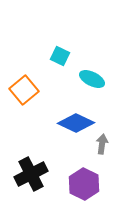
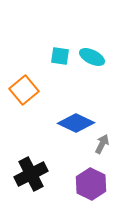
cyan square: rotated 18 degrees counterclockwise
cyan ellipse: moved 22 px up
gray arrow: rotated 18 degrees clockwise
purple hexagon: moved 7 px right
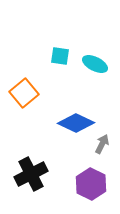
cyan ellipse: moved 3 px right, 7 px down
orange square: moved 3 px down
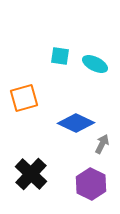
orange square: moved 5 px down; rotated 24 degrees clockwise
black cross: rotated 20 degrees counterclockwise
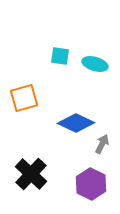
cyan ellipse: rotated 10 degrees counterclockwise
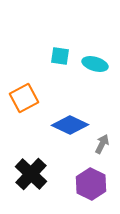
orange square: rotated 12 degrees counterclockwise
blue diamond: moved 6 px left, 2 px down
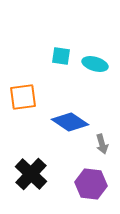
cyan square: moved 1 px right
orange square: moved 1 px left, 1 px up; rotated 20 degrees clockwise
blue diamond: moved 3 px up; rotated 9 degrees clockwise
gray arrow: rotated 138 degrees clockwise
purple hexagon: rotated 20 degrees counterclockwise
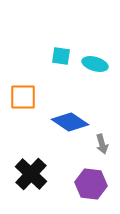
orange square: rotated 8 degrees clockwise
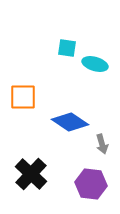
cyan square: moved 6 px right, 8 px up
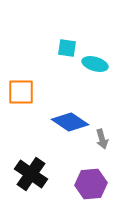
orange square: moved 2 px left, 5 px up
gray arrow: moved 5 px up
black cross: rotated 8 degrees counterclockwise
purple hexagon: rotated 12 degrees counterclockwise
